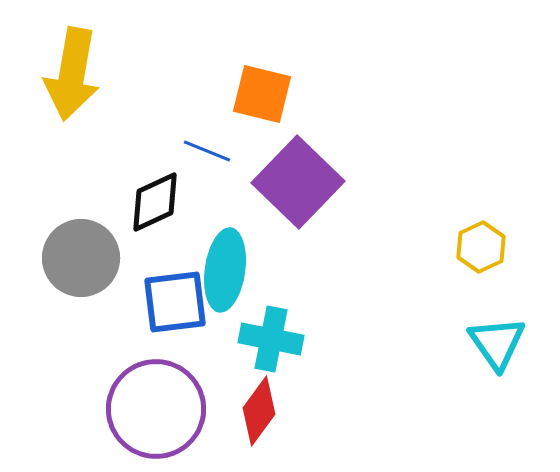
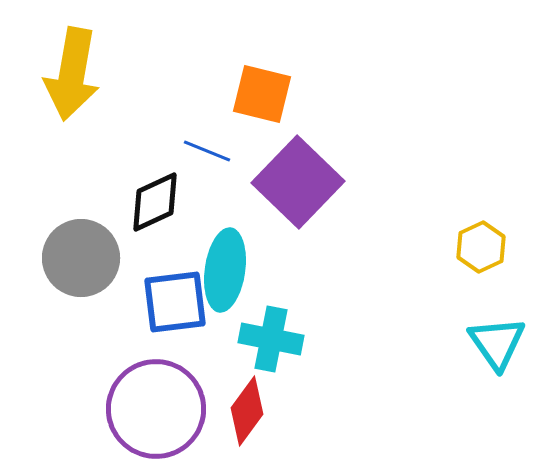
red diamond: moved 12 px left
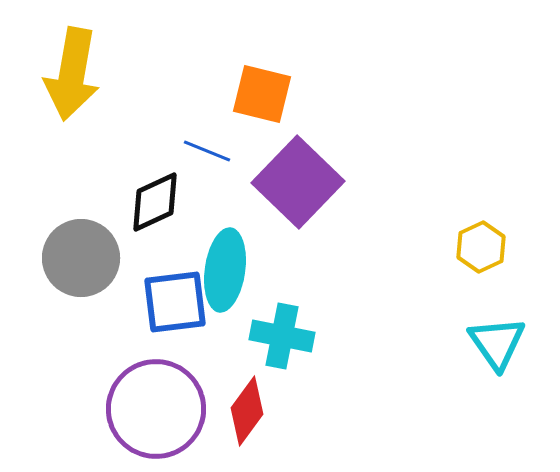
cyan cross: moved 11 px right, 3 px up
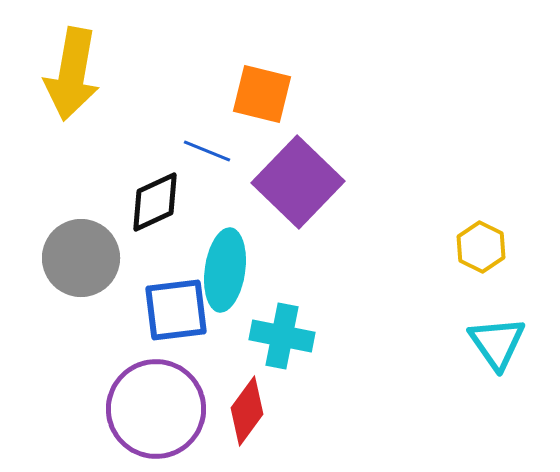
yellow hexagon: rotated 9 degrees counterclockwise
blue square: moved 1 px right, 8 px down
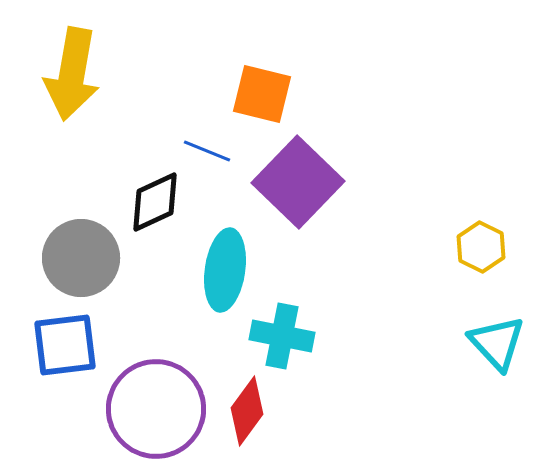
blue square: moved 111 px left, 35 px down
cyan triangle: rotated 8 degrees counterclockwise
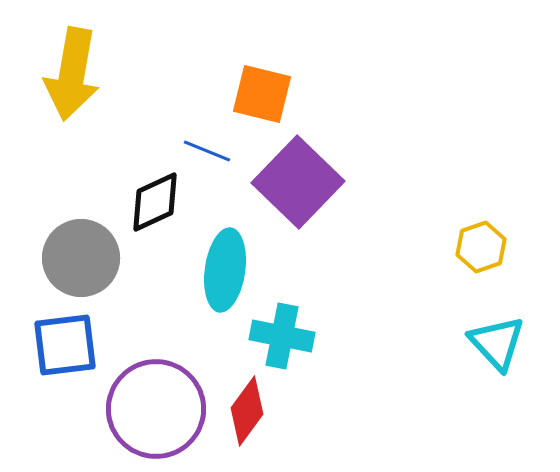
yellow hexagon: rotated 15 degrees clockwise
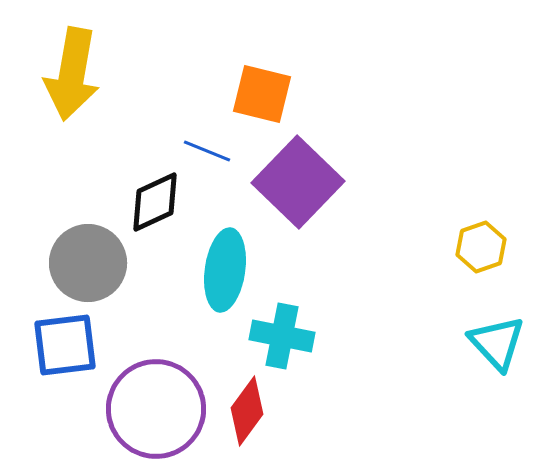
gray circle: moved 7 px right, 5 px down
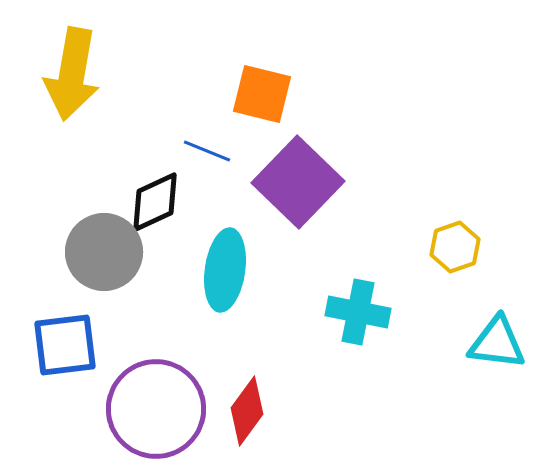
yellow hexagon: moved 26 px left
gray circle: moved 16 px right, 11 px up
cyan cross: moved 76 px right, 24 px up
cyan triangle: rotated 40 degrees counterclockwise
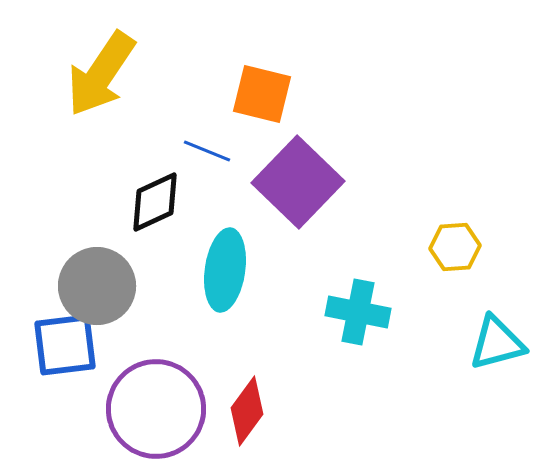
yellow arrow: moved 29 px right; rotated 24 degrees clockwise
yellow hexagon: rotated 15 degrees clockwise
gray circle: moved 7 px left, 34 px down
cyan triangle: rotated 22 degrees counterclockwise
